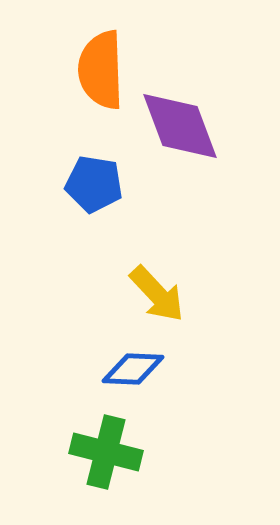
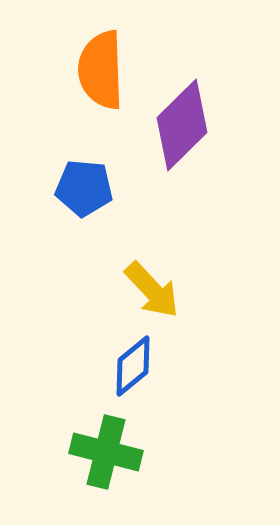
purple diamond: moved 2 px right, 1 px up; rotated 66 degrees clockwise
blue pentagon: moved 10 px left, 4 px down; rotated 4 degrees counterclockwise
yellow arrow: moved 5 px left, 4 px up
blue diamond: moved 3 px up; rotated 42 degrees counterclockwise
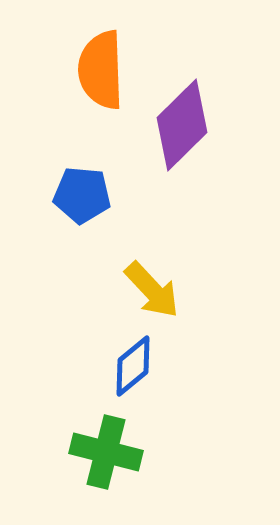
blue pentagon: moved 2 px left, 7 px down
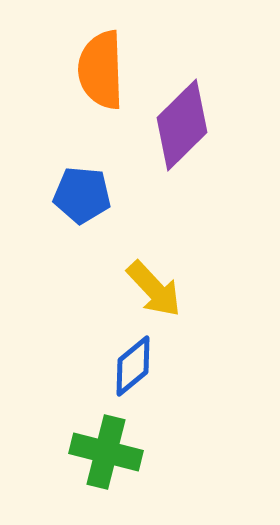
yellow arrow: moved 2 px right, 1 px up
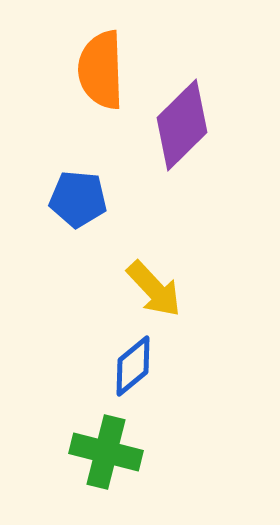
blue pentagon: moved 4 px left, 4 px down
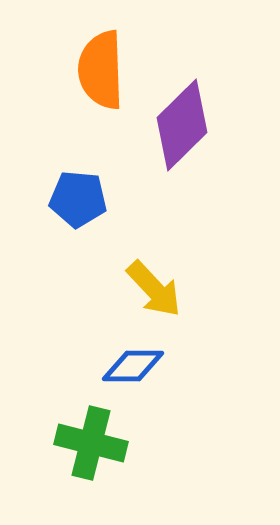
blue diamond: rotated 40 degrees clockwise
green cross: moved 15 px left, 9 px up
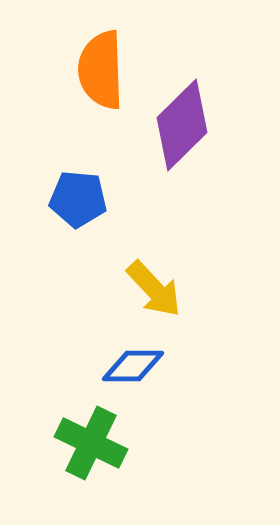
green cross: rotated 12 degrees clockwise
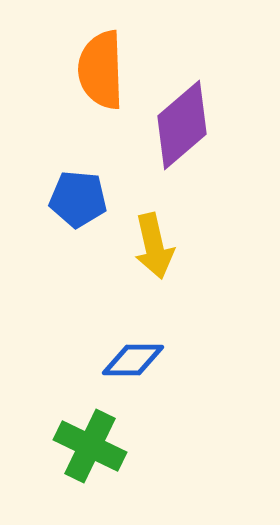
purple diamond: rotated 4 degrees clockwise
yellow arrow: moved 43 px up; rotated 30 degrees clockwise
blue diamond: moved 6 px up
green cross: moved 1 px left, 3 px down
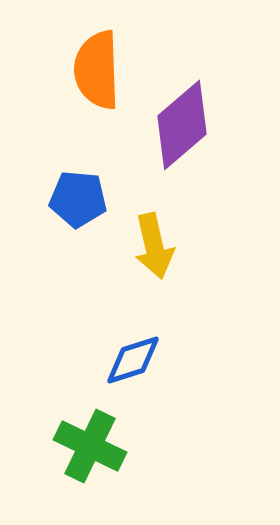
orange semicircle: moved 4 px left
blue diamond: rotated 18 degrees counterclockwise
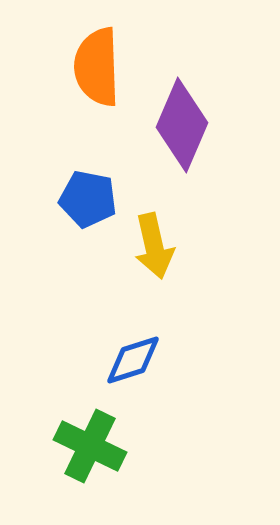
orange semicircle: moved 3 px up
purple diamond: rotated 26 degrees counterclockwise
blue pentagon: moved 10 px right; rotated 6 degrees clockwise
